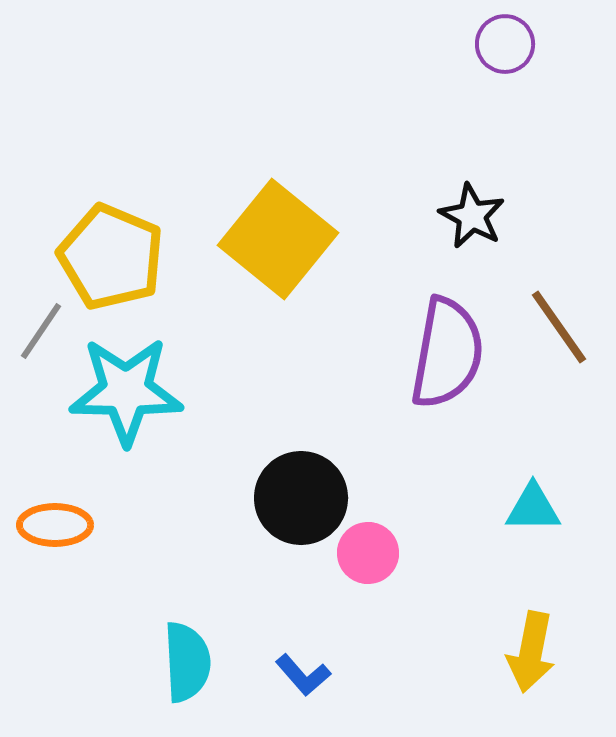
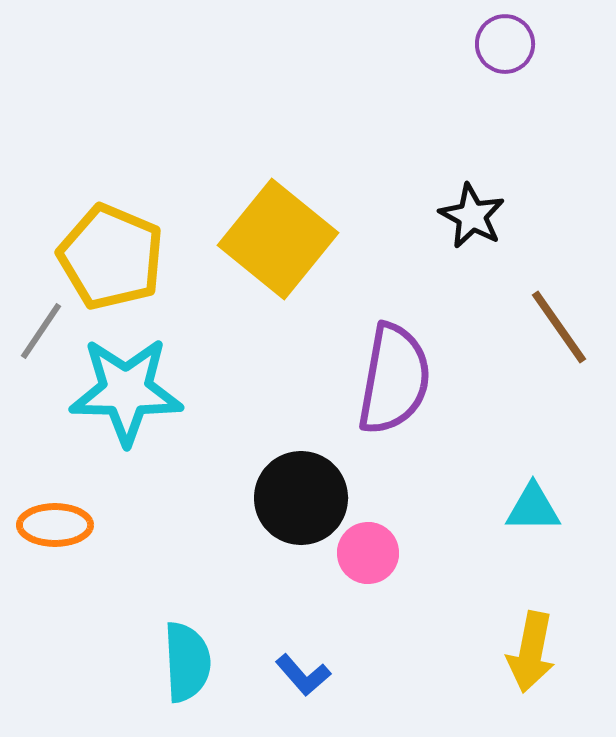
purple semicircle: moved 53 px left, 26 px down
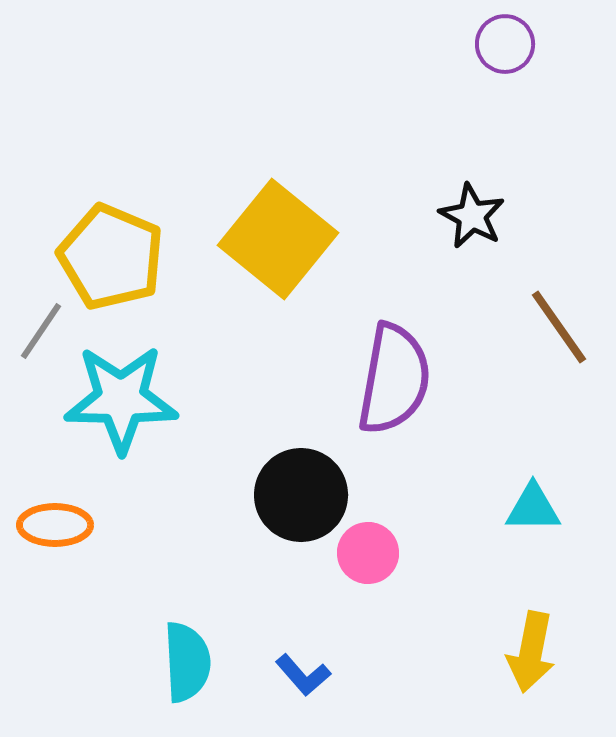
cyan star: moved 5 px left, 8 px down
black circle: moved 3 px up
